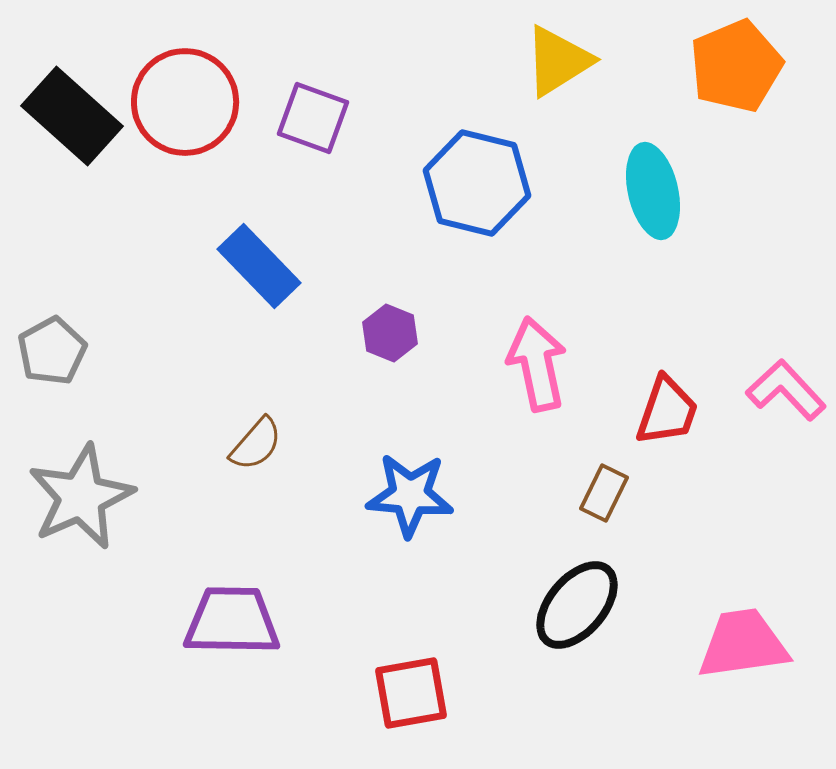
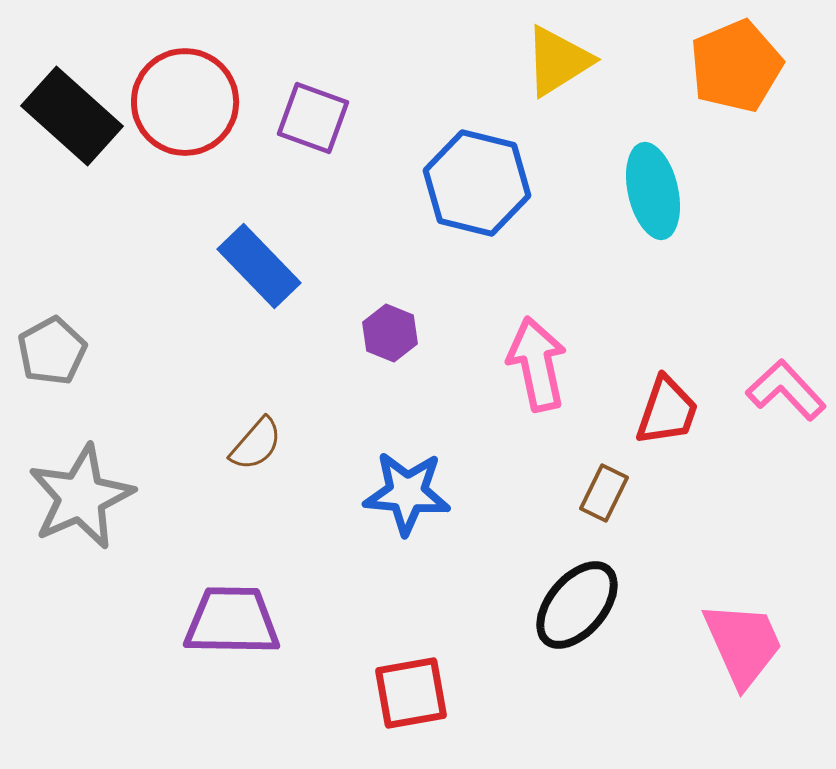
blue star: moved 3 px left, 2 px up
pink trapezoid: rotated 74 degrees clockwise
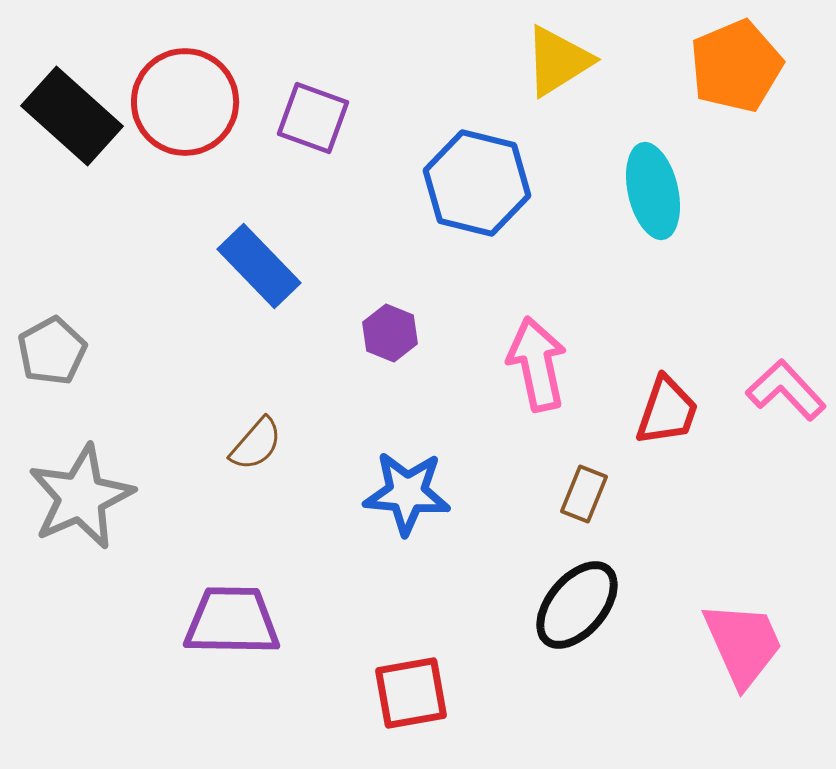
brown rectangle: moved 20 px left, 1 px down; rotated 4 degrees counterclockwise
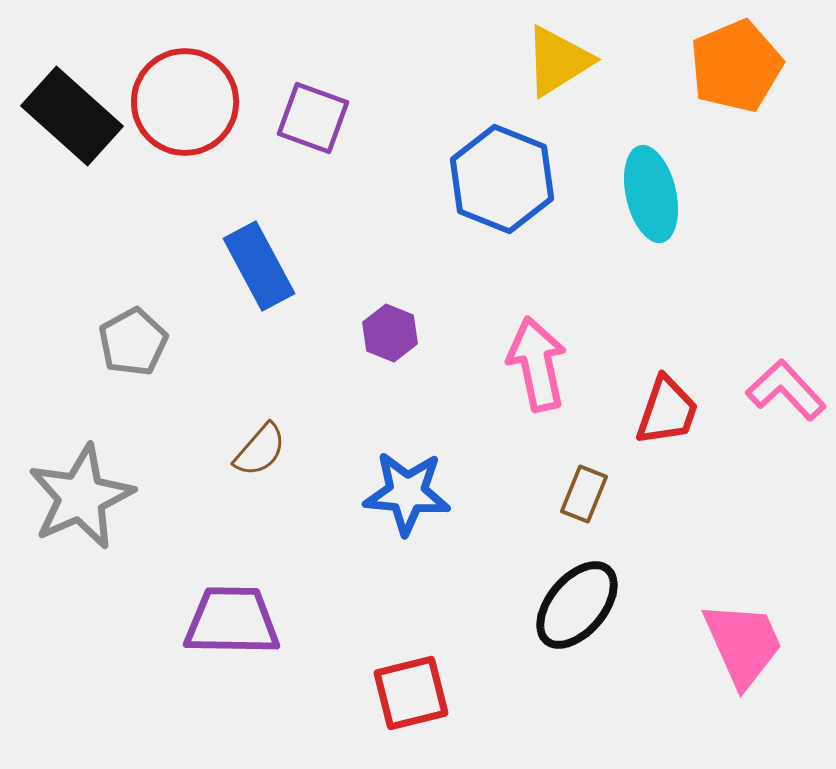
blue hexagon: moved 25 px right, 4 px up; rotated 8 degrees clockwise
cyan ellipse: moved 2 px left, 3 px down
blue rectangle: rotated 16 degrees clockwise
gray pentagon: moved 81 px right, 9 px up
brown semicircle: moved 4 px right, 6 px down
red square: rotated 4 degrees counterclockwise
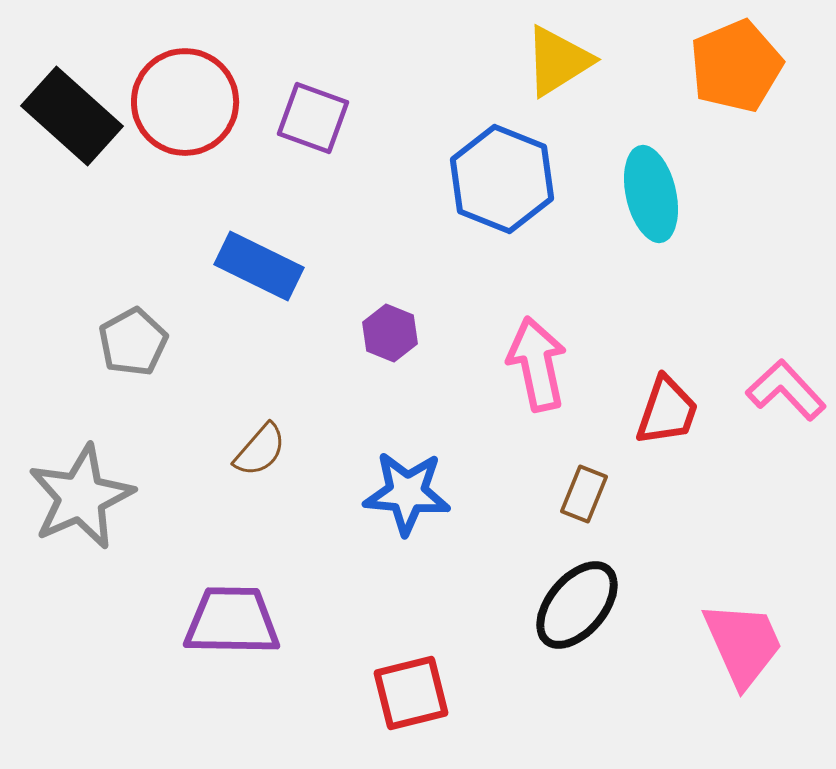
blue rectangle: rotated 36 degrees counterclockwise
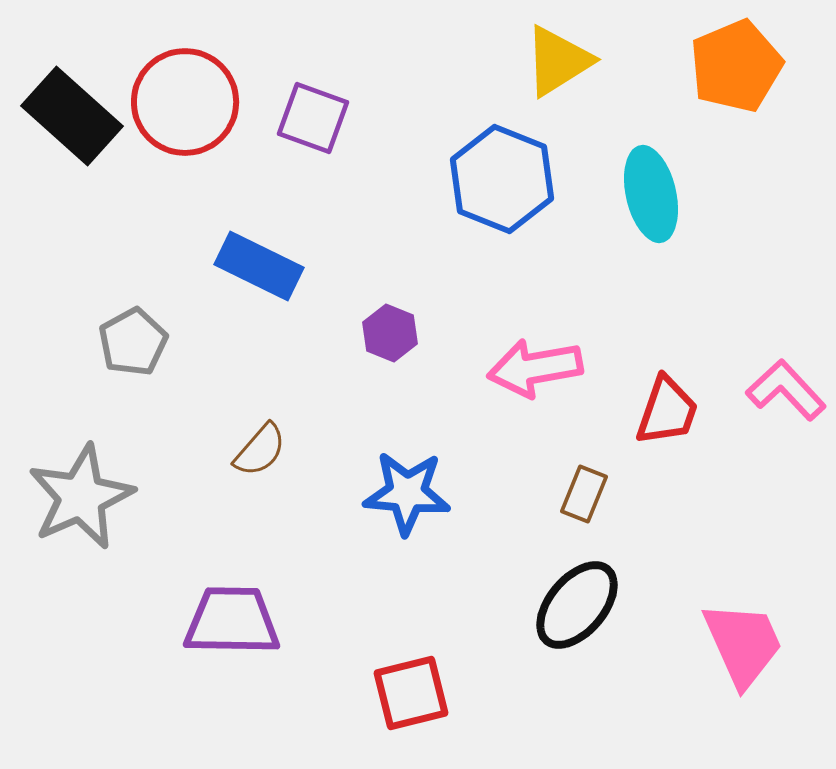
pink arrow: moved 2 px left, 4 px down; rotated 88 degrees counterclockwise
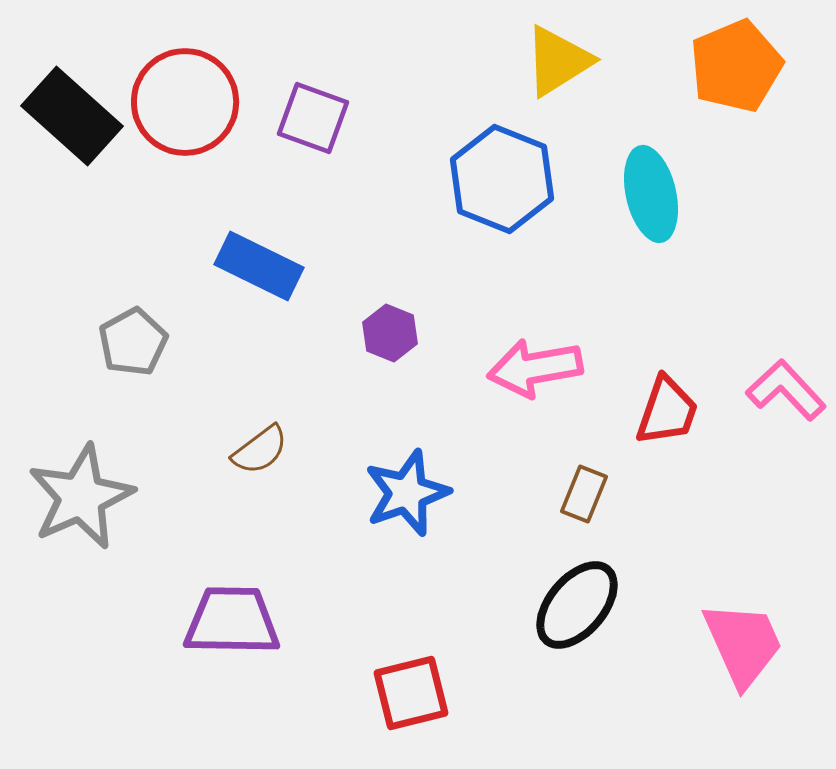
brown semicircle: rotated 12 degrees clockwise
blue star: rotated 24 degrees counterclockwise
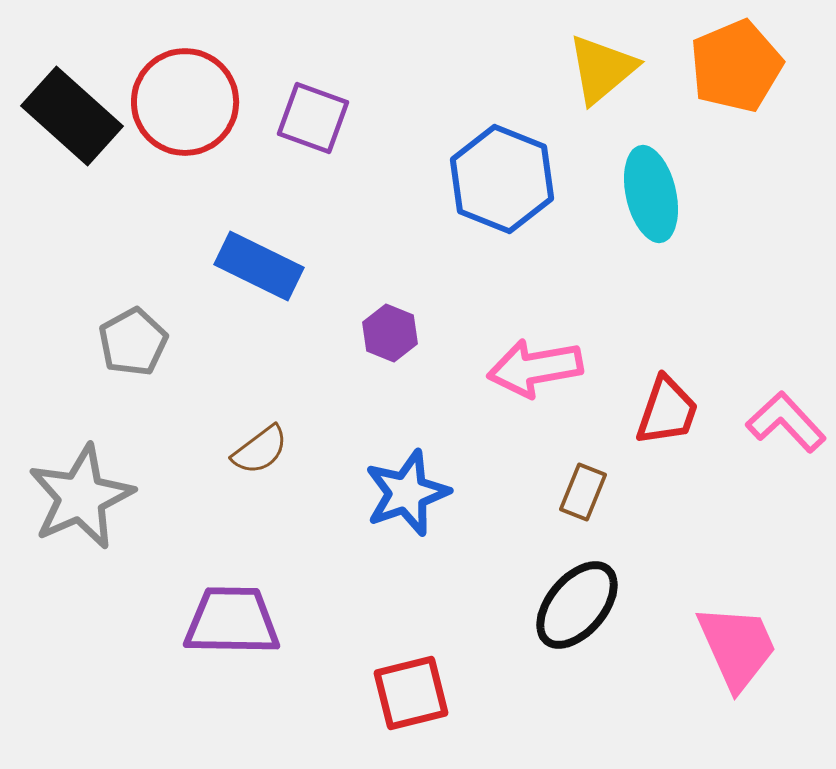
yellow triangle: moved 44 px right, 8 px down; rotated 8 degrees counterclockwise
pink L-shape: moved 32 px down
brown rectangle: moved 1 px left, 2 px up
pink trapezoid: moved 6 px left, 3 px down
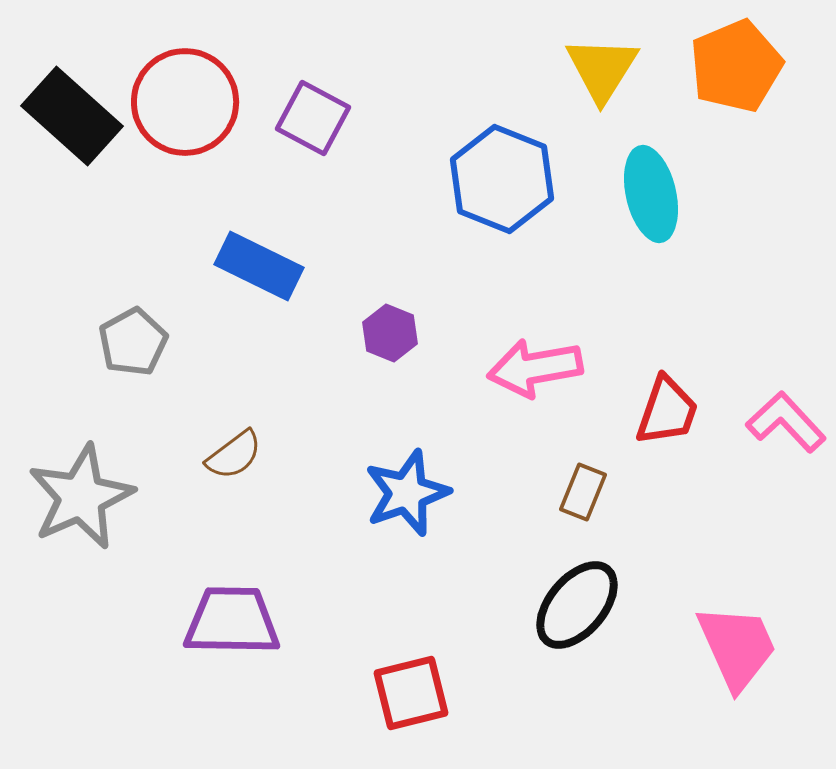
yellow triangle: rotated 18 degrees counterclockwise
purple square: rotated 8 degrees clockwise
brown semicircle: moved 26 px left, 5 px down
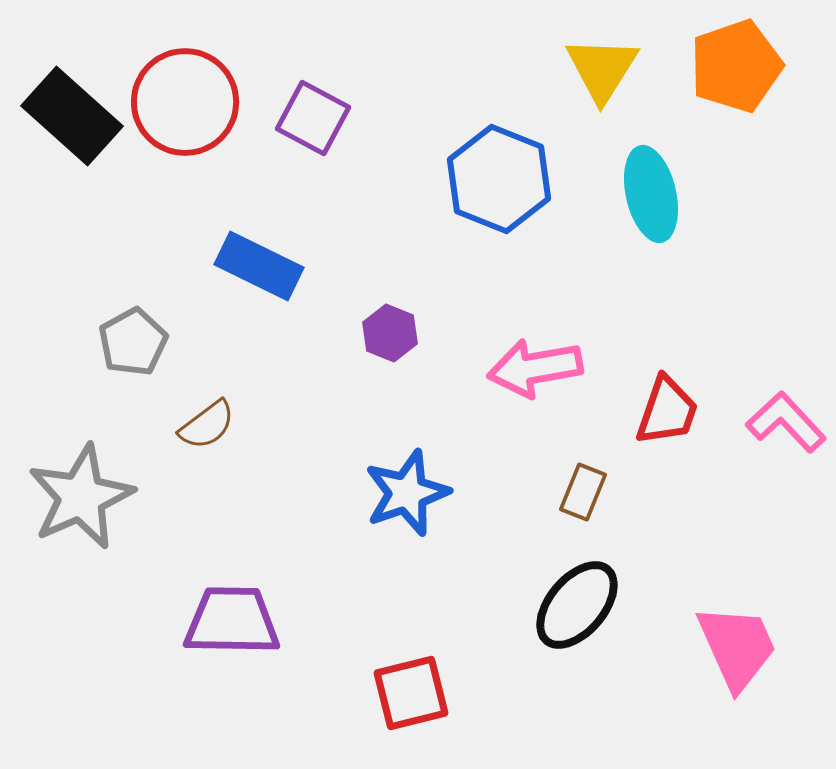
orange pentagon: rotated 4 degrees clockwise
blue hexagon: moved 3 px left
brown semicircle: moved 27 px left, 30 px up
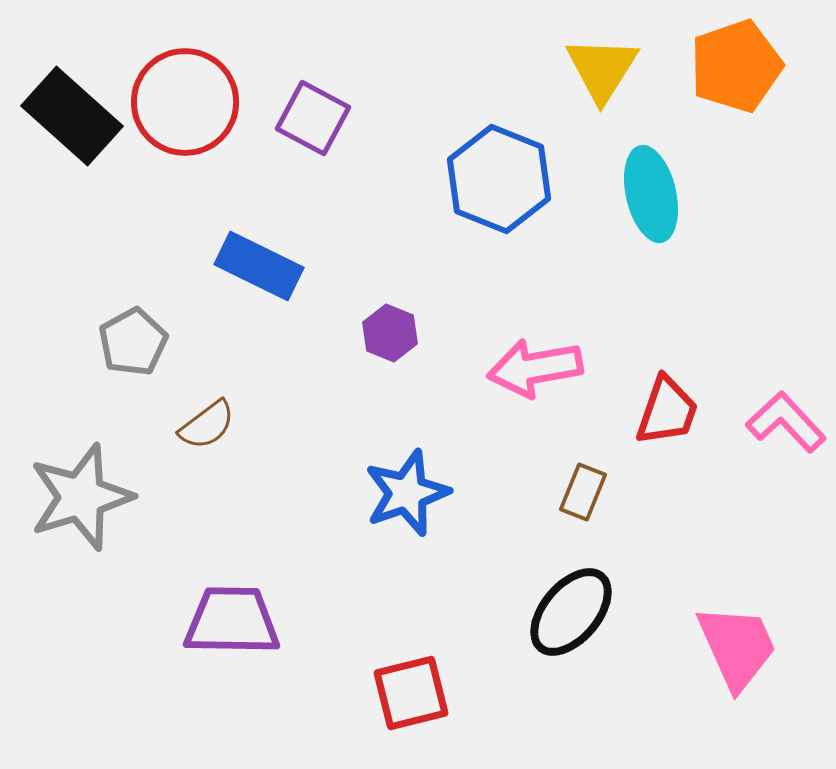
gray star: rotated 7 degrees clockwise
black ellipse: moved 6 px left, 7 px down
